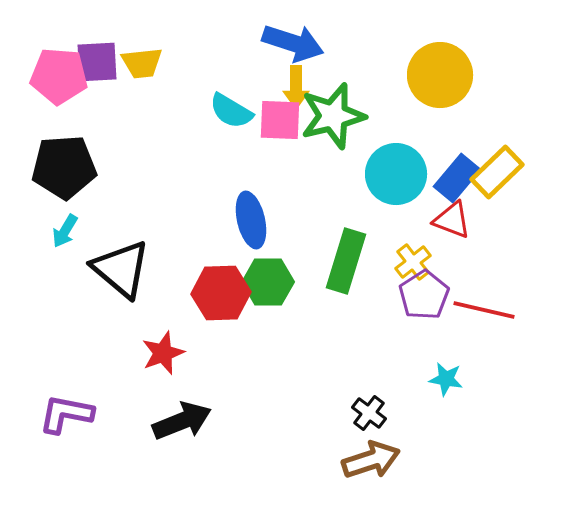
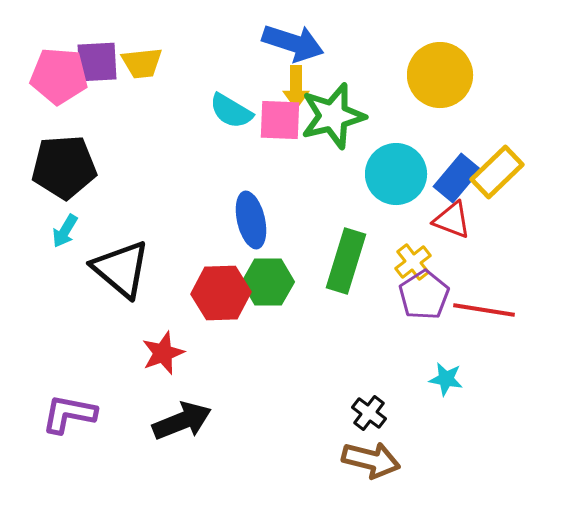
red line: rotated 4 degrees counterclockwise
purple L-shape: moved 3 px right
brown arrow: rotated 32 degrees clockwise
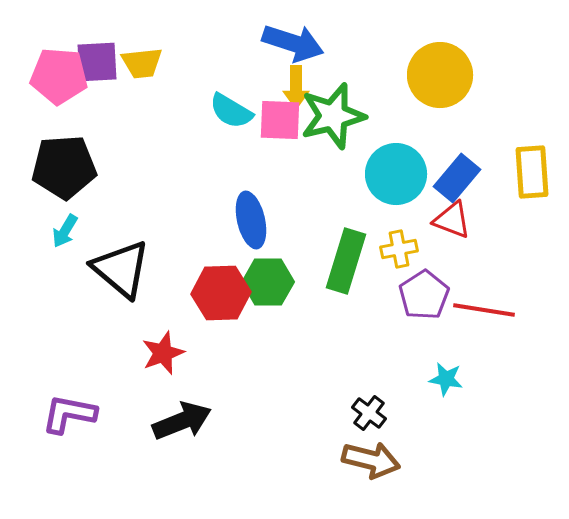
yellow rectangle: moved 35 px right; rotated 50 degrees counterclockwise
yellow cross: moved 14 px left, 13 px up; rotated 27 degrees clockwise
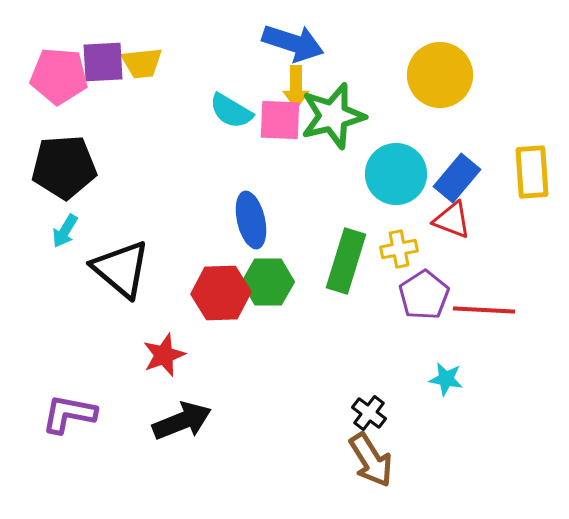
purple square: moved 6 px right
red line: rotated 6 degrees counterclockwise
red star: moved 1 px right, 2 px down
brown arrow: rotated 44 degrees clockwise
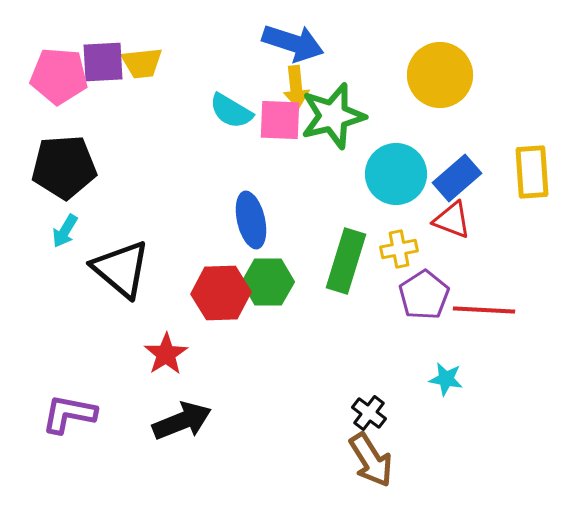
yellow arrow: rotated 6 degrees counterclockwise
blue rectangle: rotated 9 degrees clockwise
red star: moved 2 px right, 1 px up; rotated 12 degrees counterclockwise
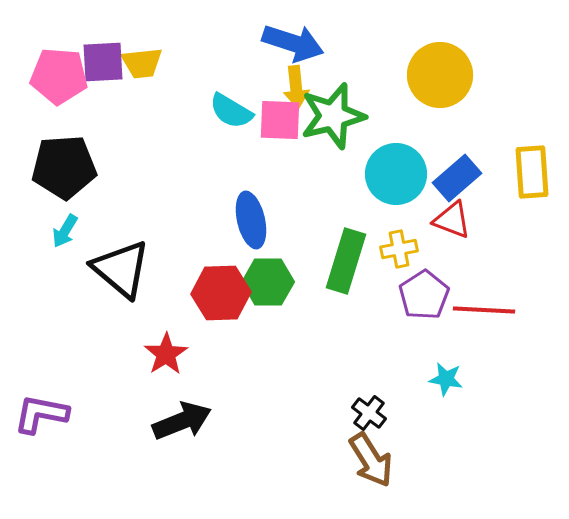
purple L-shape: moved 28 px left
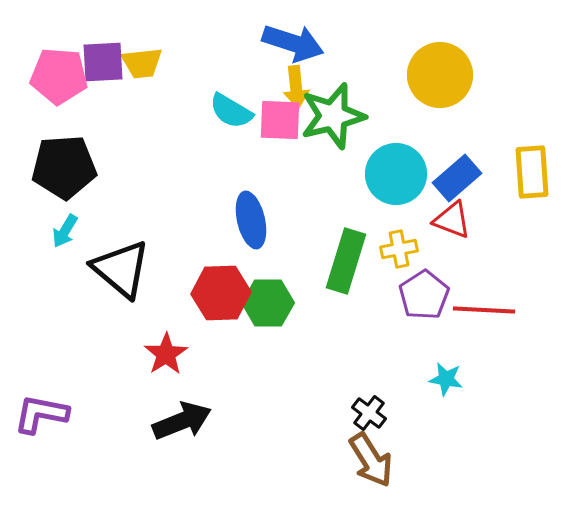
green hexagon: moved 21 px down
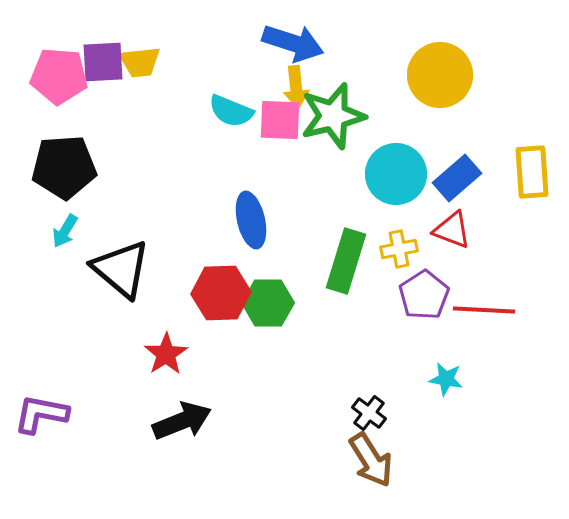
yellow trapezoid: moved 2 px left, 1 px up
cyan semicircle: rotated 9 degrees counterclockwise
red triangle: moved 10 px down
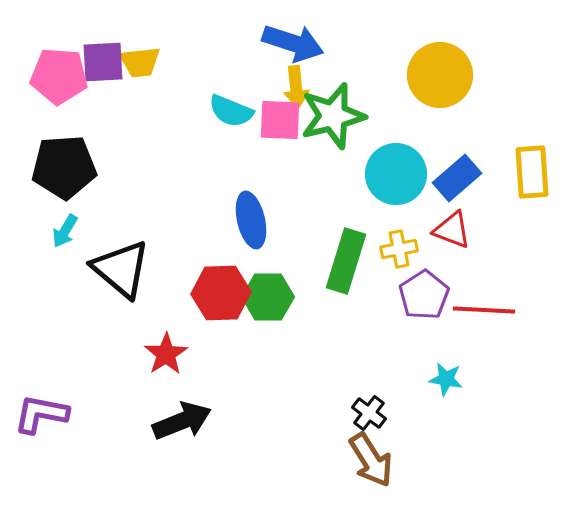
green hexagon: moved 6 px up
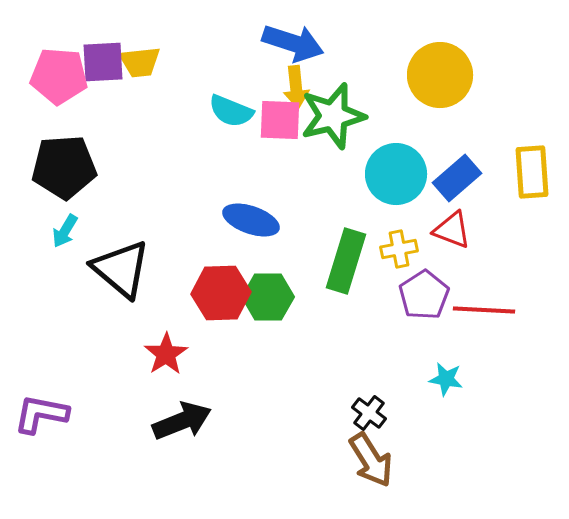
blue ellipse: rotated 58 degrees counterclockwise
